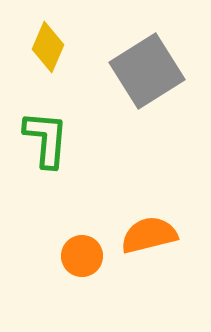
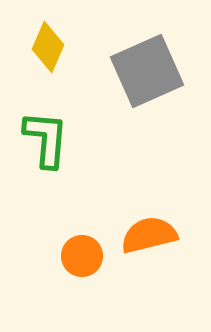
gray square: rotated 8 degrees clockwise
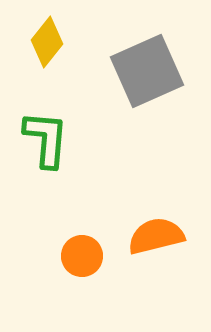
yellow diamond: moved 1 px left, 5 px up; rotated 15 degrees clockwise
orange semicircle: moved 7 px right, 1 px down
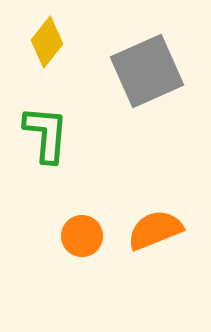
green L-shape: moved 5 px up
orange semicircle: moved 1 px left, 6 px up; rotated 8 degrees counterclockwise
orange circle: moved 20 px up
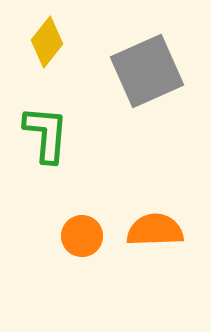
orange semicircle: rotated 20 degrees clockwise
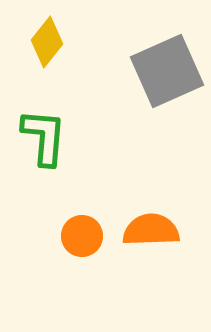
gray square: moved 20 px right
green L-shape: moved 2 px left, 3 px down
orange semicircle: moved 4 px left
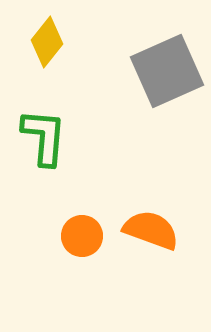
orange semicircle: rotated 22 degrees clockwise
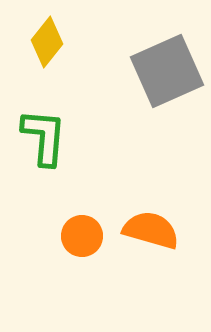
orange semicircle: rotated 4 degrees counterclockwise
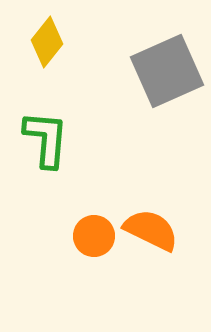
green L-shape: moved 2 px right, 2 px down
orange semicircle: rotated 10 degrees clockwise
orange circle: moved 12 px right
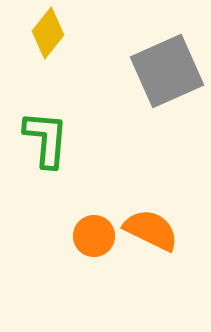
yellow diamond: moved 1 px right, 9 px up
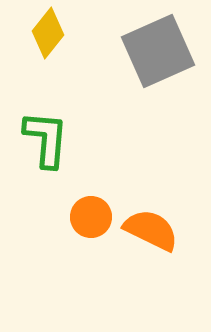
gray square: moved 9 px left, 20 px up
orange circle: moved 3 px left, 19 px up
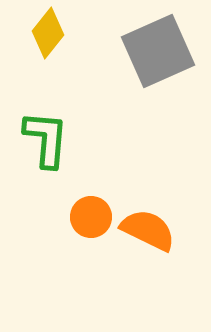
orange semicircle: moved 3 px left
